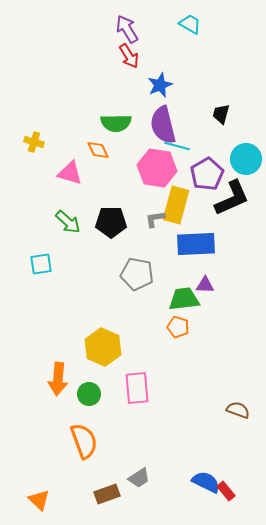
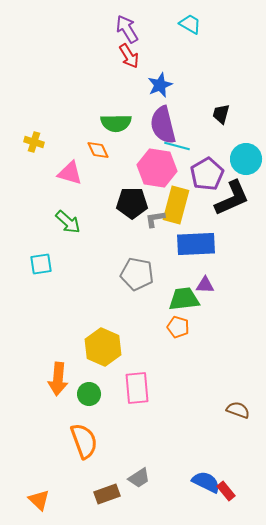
black pentagon: moved 21 px right, 19 px up
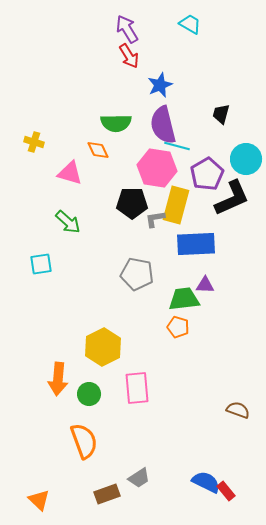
yellow hexagon: rotated 9 degrees clockwise
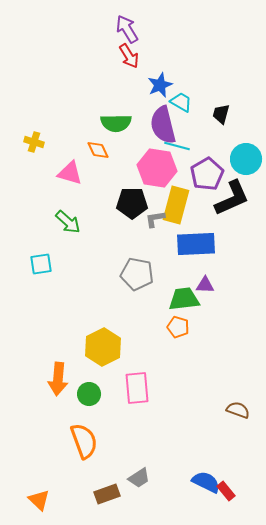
cyan trapezoid: moved 9 px left, 78 px down
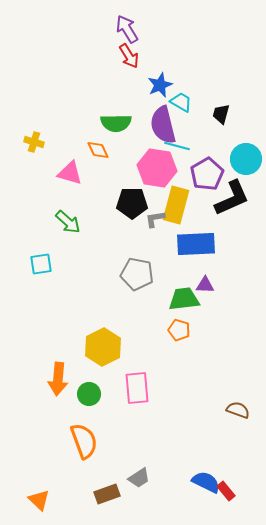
orange pentagon: moved 1 px right, 3 px down
